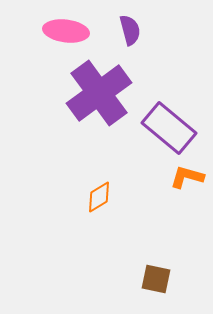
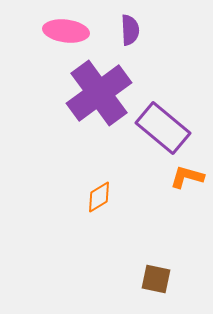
purple semicircle: rotated 12 degrees clockwise
purple rectangle: moved 6 px left
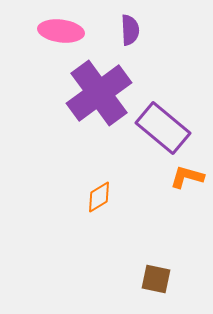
pink ellipse: moved 5 px left
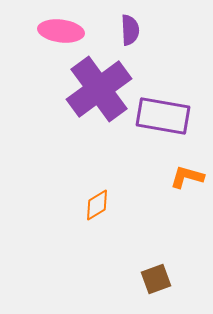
purple cross: moved 4 px up
purple rectangle: moved 12 px up; rotated 30 degrees counterclockwise
orange diamond: moved 2 px left, 8 px down
brown square: rotated 32 degrees counterclockwise
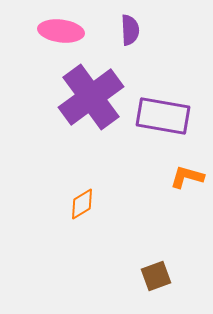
purple cross: moved 8 px left, 8 px down
orange diamond: moved 15 px left, 1 px up
brown square: moved 3 px up
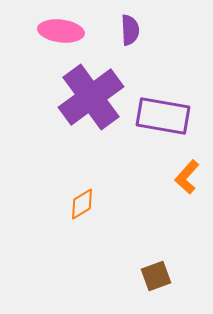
orange L-shape: rotated 64 degrees counterclockwise
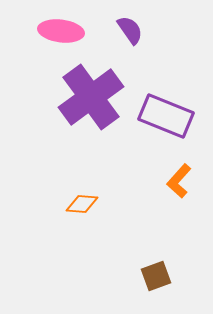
purple semicircle: rotated 32 degrees counterclockwise
purple rectangle: moved 3 px right; rotated 12 degrees clockwise
orange L-shape: moved 8 px left, 4 px down
orange diamond: rotated 36 degrees clockwise
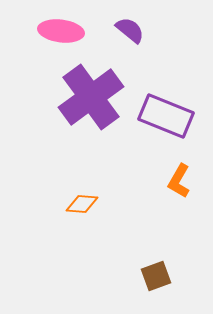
purple semicircle: rotated 16 degrees counterclockwise
orange L-shape: rotated 12 degrees counterclockwise
